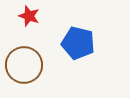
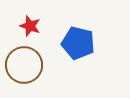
red star: moved 1 px right, 10 px down
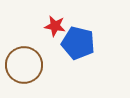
red star: moved 25 px right; rotated 10 degrees counterclockwise
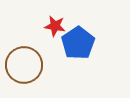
blue pentagon: rotated 24 degrees clockwise
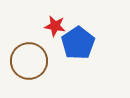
brown circle: moved 5 px right, 4 px up
